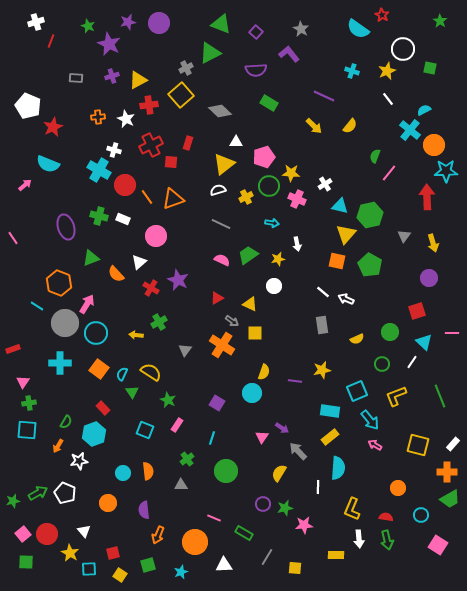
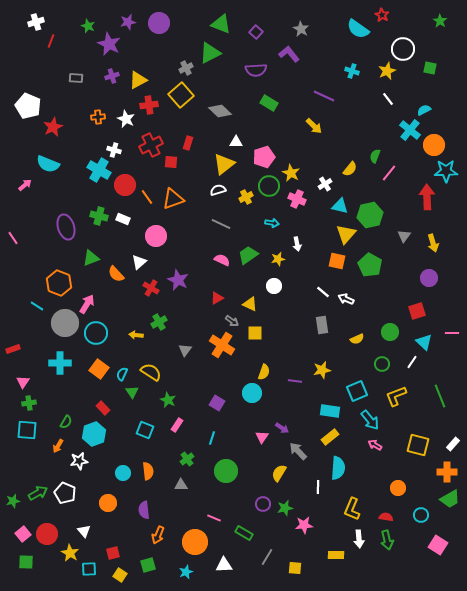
yellow semicircle at (350, 126): moved 43 px down
yellow star at (291, 173): rotated 24 degrees clockwise
cyan star at (181, 572): moved 5 px right
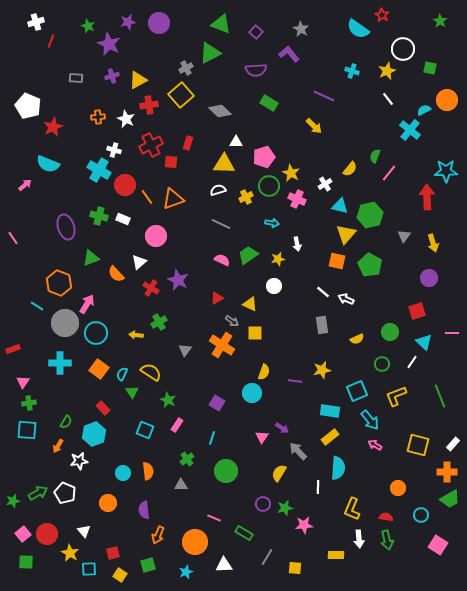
orange circle at (434, 145): moved 13 px right, 45 px up
yellow triangle at (224, 164): rotated 40 degrees clockwise
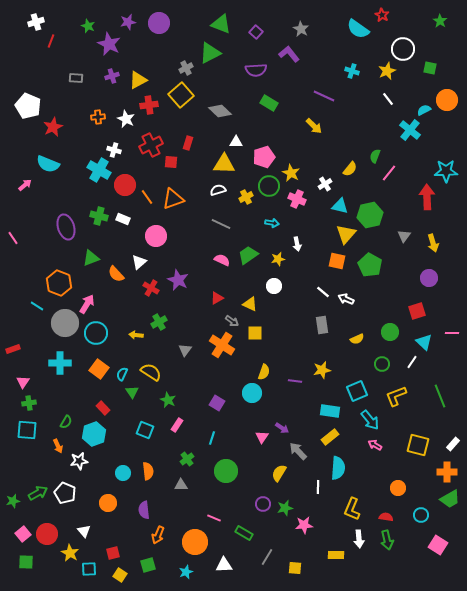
orange arrow at (58, 446): rotated 56 degrees counterclockwise
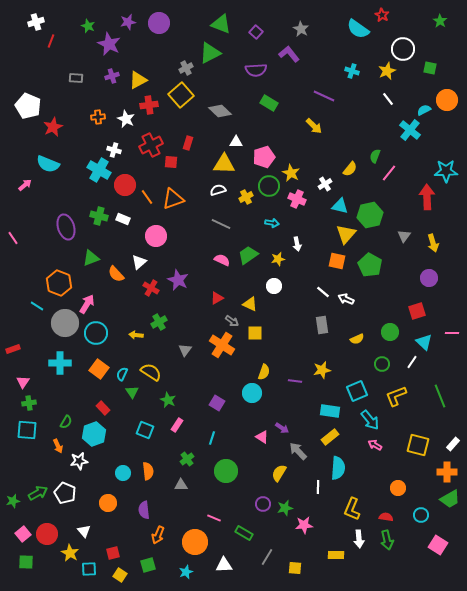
pink triangle at (262, 437): rotated 32 degrees counterclockwise
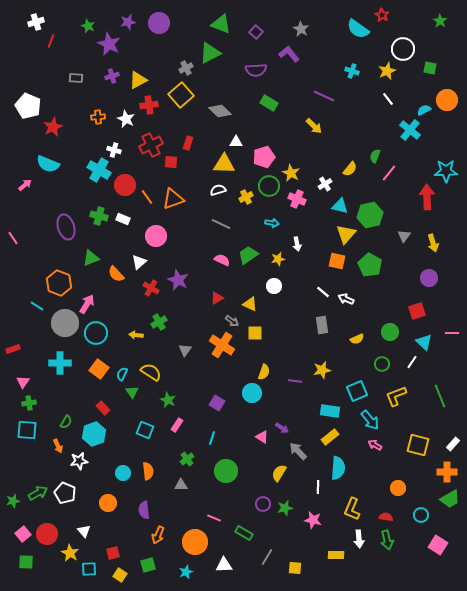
pink star at (304, 525): moved 9 px right, 5 px up; rotated 18 degrees clockwise
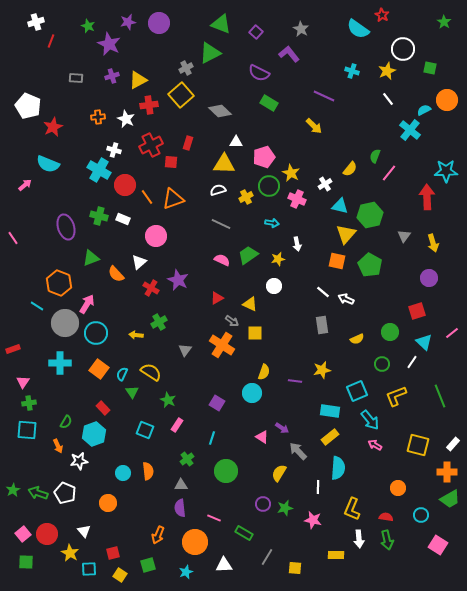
green star at (440, 21): moved 4 px right, 1 px down
purple semicircle at (256, 70): moved 3 px right, 3 px down; rotated 30 degrees clockwise
pink line at (452, 333): rotated 40 degrees counterclockwise
green arrow at (38, 493): rotated 132 degrees counterclockwise
green star at (13, 501): moved 11 px up; rotated 16 degrees counterclockwise
purple semicircle at (144, 510): moved 36 px right, 2 px up
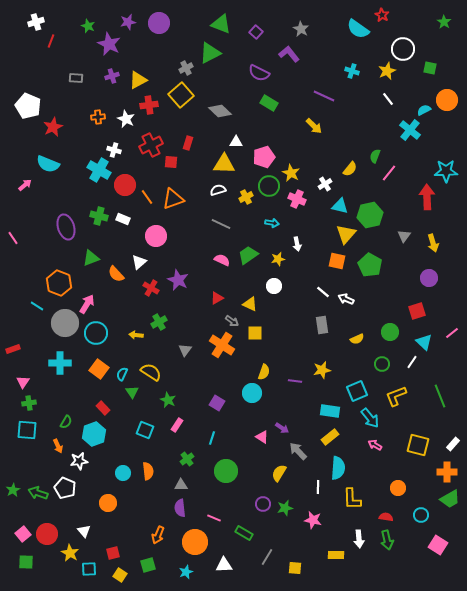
cyan arrow at (370, 420): moved 2 px up
white pentagon at (65, 493): moved 5 px up
yellow L-shape at (352, 509): moved 10 px up; rotated 25 degrees counterclockwise
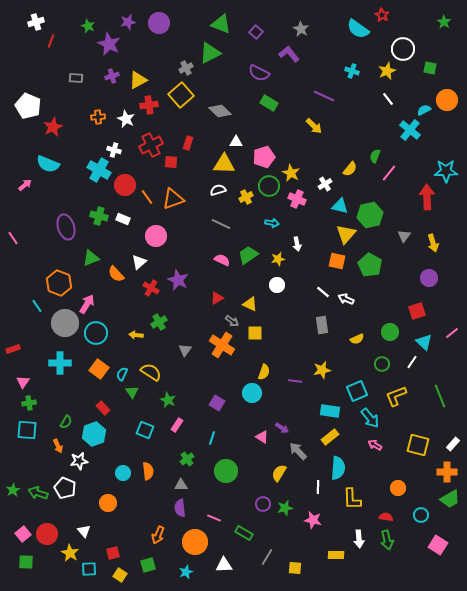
white circle at (274, 286): moved 3 px right, 1 px up
cyan line at (37, 306): rotated 24 degrees clockwise
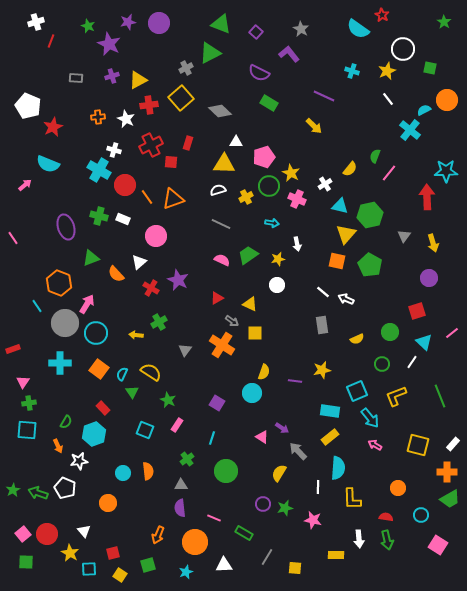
yellow square at (181, 95): moved 3 px down
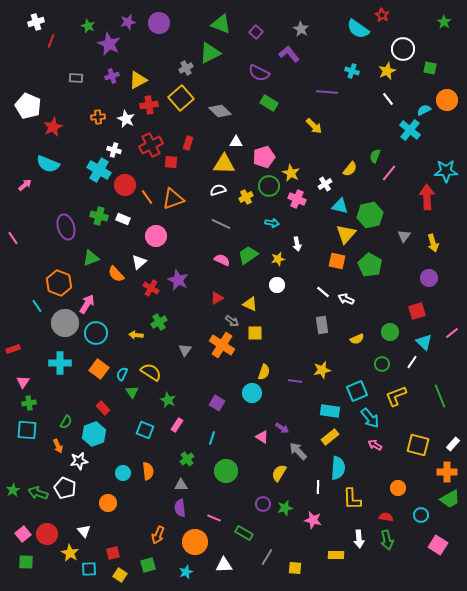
purple line at (324, 96): moved 3 px right, 4 px up; rotated 20 degrees counterclockwise
